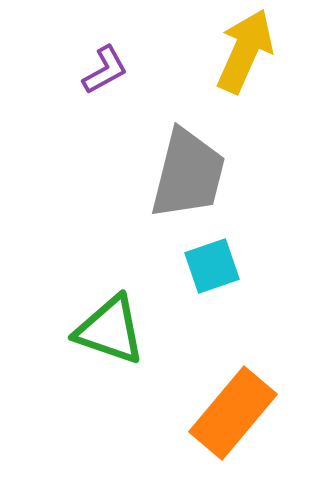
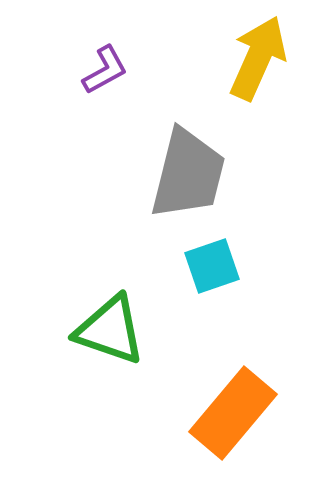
yellow arrow: moved 13 px right, 7 px down
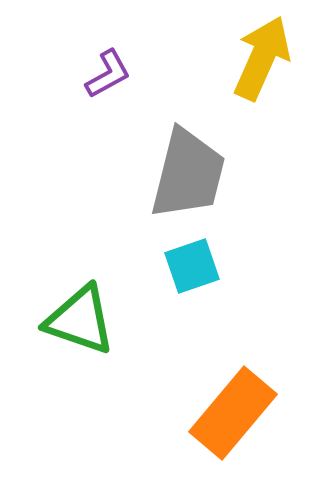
yellow arrow: moved 4 px right
purple L-shape: moved 3 px right, 4 px down
cyan square: moved 20 px left
green triangle: moved 30 px left, 10 px up
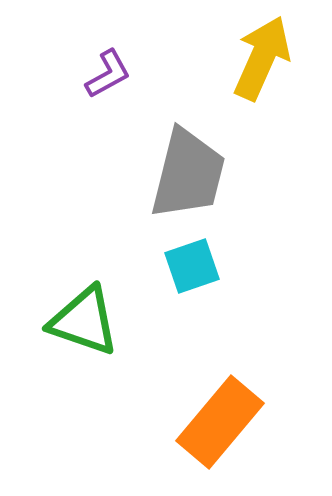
green triangle: moved 4 px right, 1 px down
orange rectangle: moved 13 px left, 9 px down
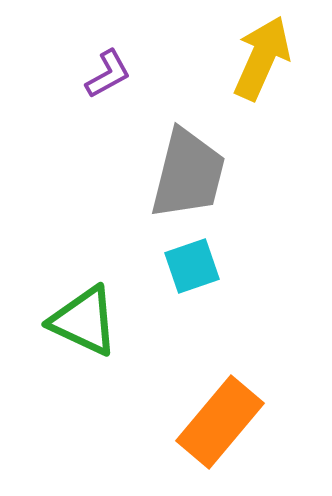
green triangle: rotated 6 degrees clockwise
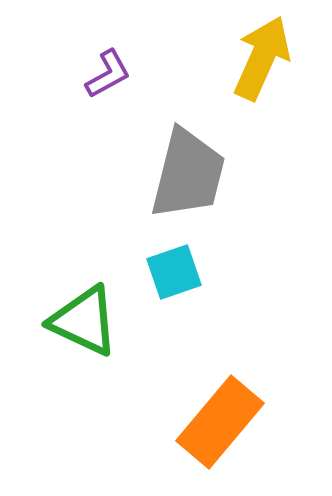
cyan square: moved 18 px left, 6 px down
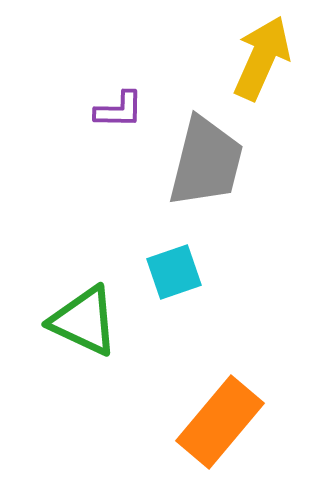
purple L-shape: moved 11 px right, 36 px down; rotated 30 degrees clockwise
gray trapezoid: moved 18 px right, 12 px up
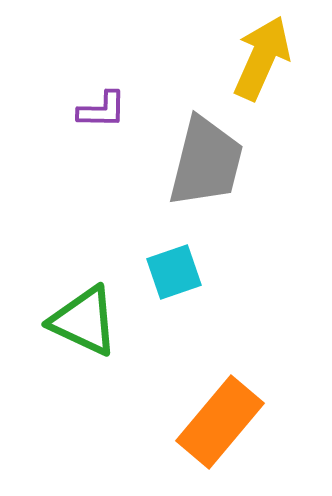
purple L-shape: moved 17 px left
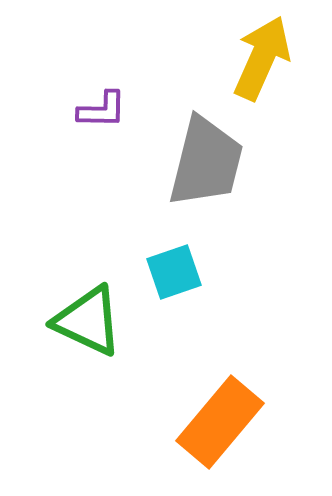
green triangle: moved 4 px right
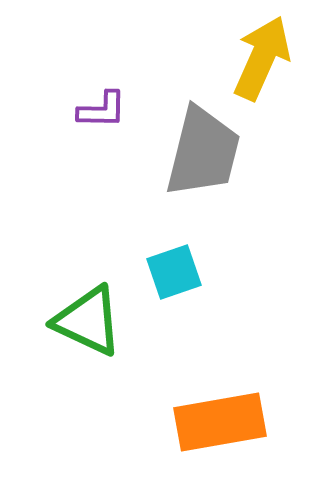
gray trapezoid: moved 3 px left, 10 px up
orange rectangle: rotated 40 degrees clockwise
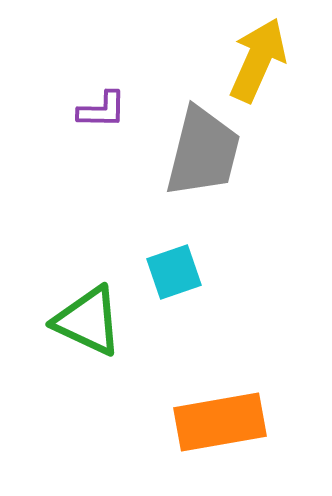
yellow arrow: moved 4 px left, 2 px down
